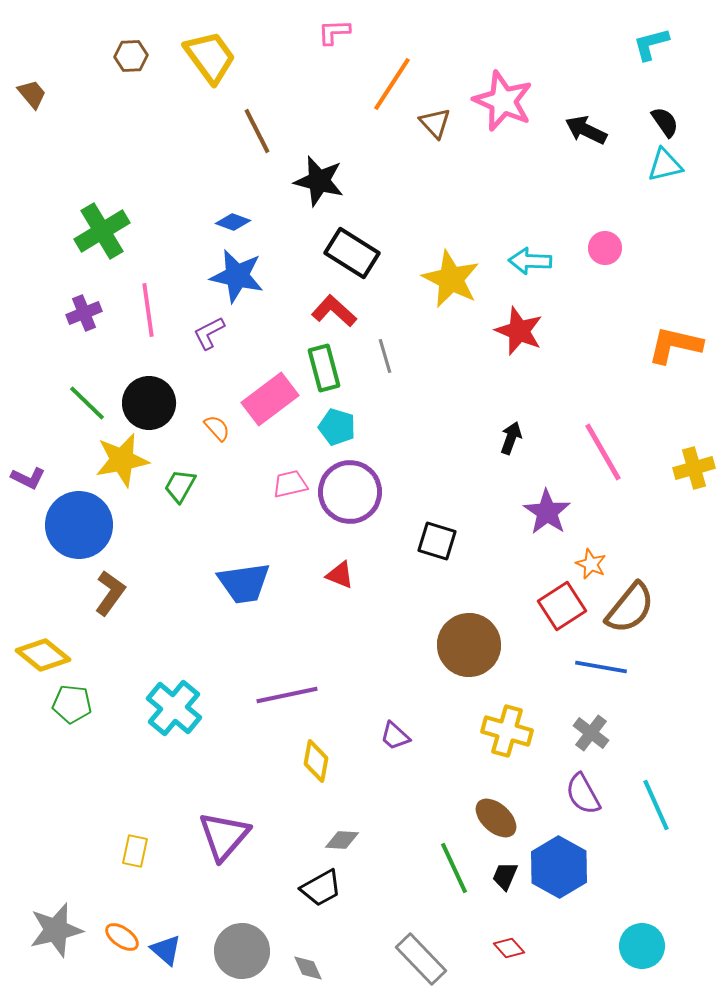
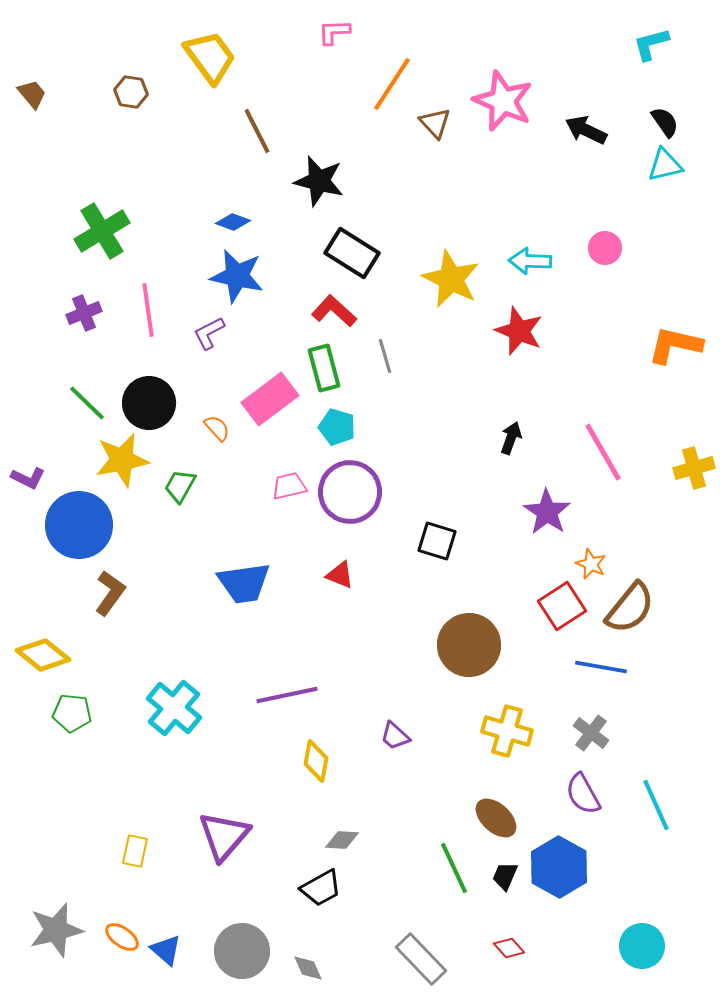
brown hexagon at (131, 56): moved 36 px down; rotated 12 degrees clockwise
pink trapezoid at (290, 484): moved 1 px left, 2 px down
green pentagon at (72, 704): moved 9 px down
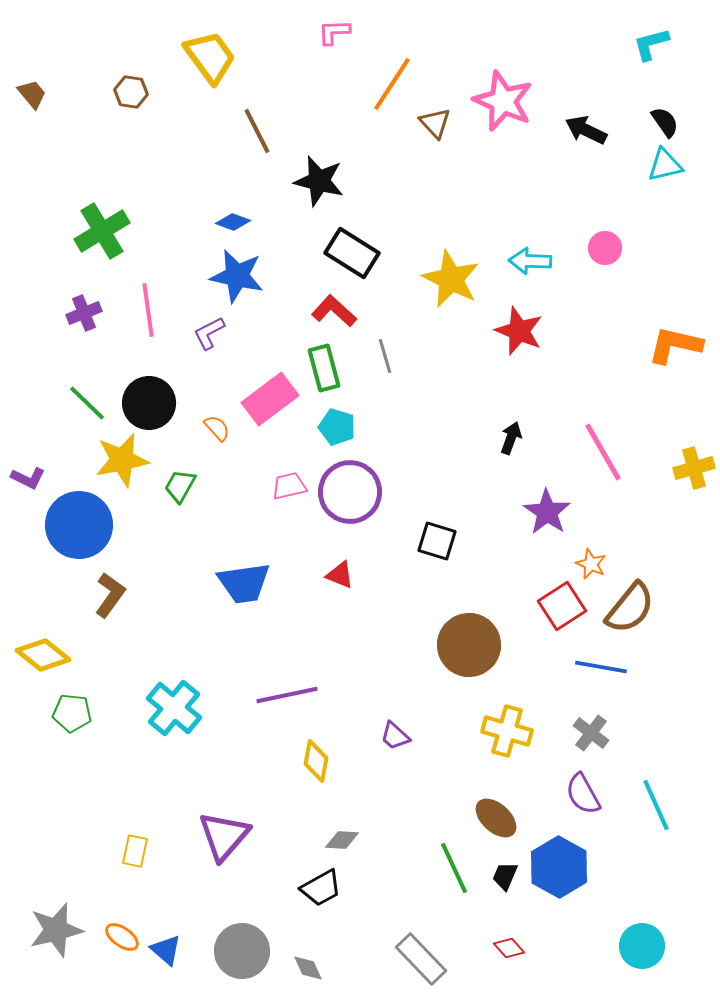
brown L-shape at (110, 593): moved 2 px down
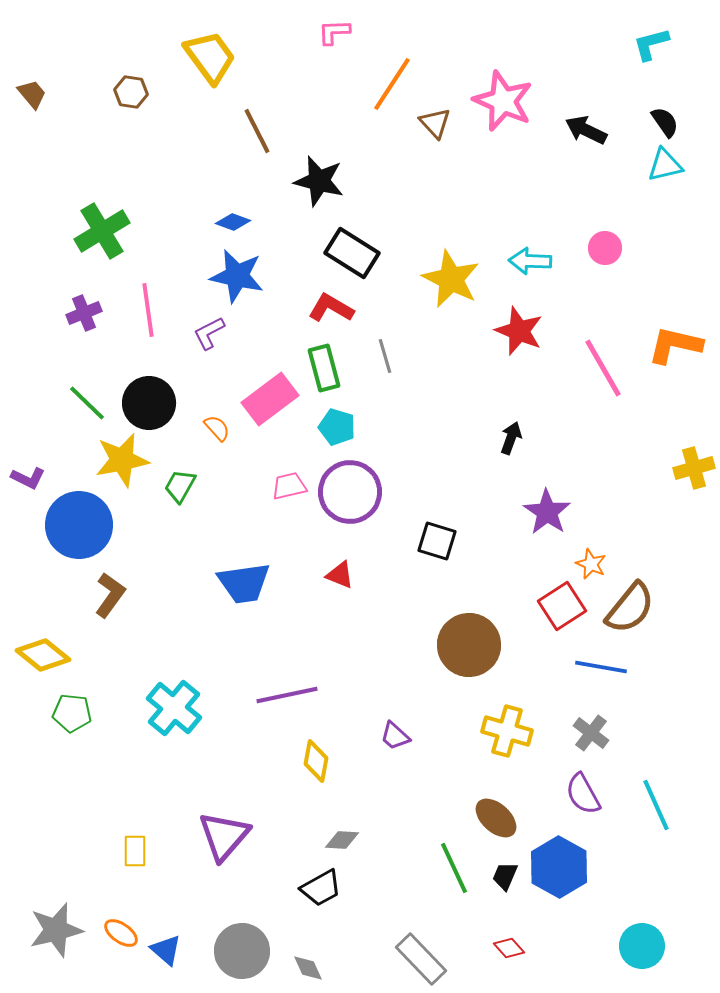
red L-shape at (334, 311): moved 3 px left, 3 px up; rotated 12 degrees counterclockwise
pink line at (603, 452): moved 84 px up
yellow rectangle at (135, 851): rotated 12 degrees counterclockwise
orange ellipse at (122, 937): moved 1 px left, 4 px up
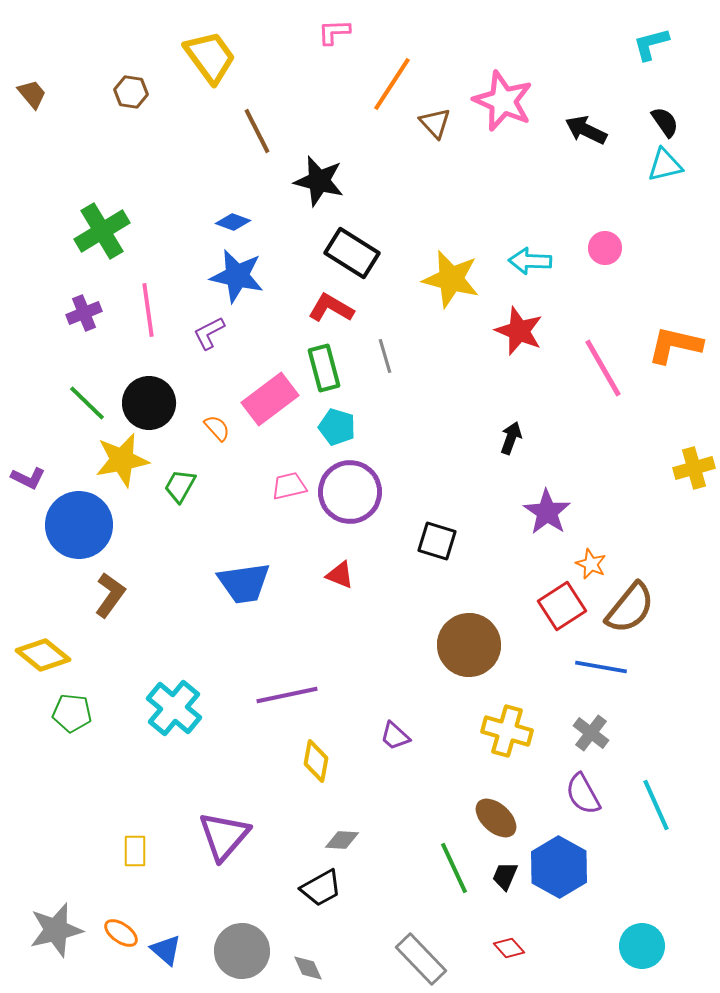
yellow star at (451, 279): rotated 12 degrees counterclockwise
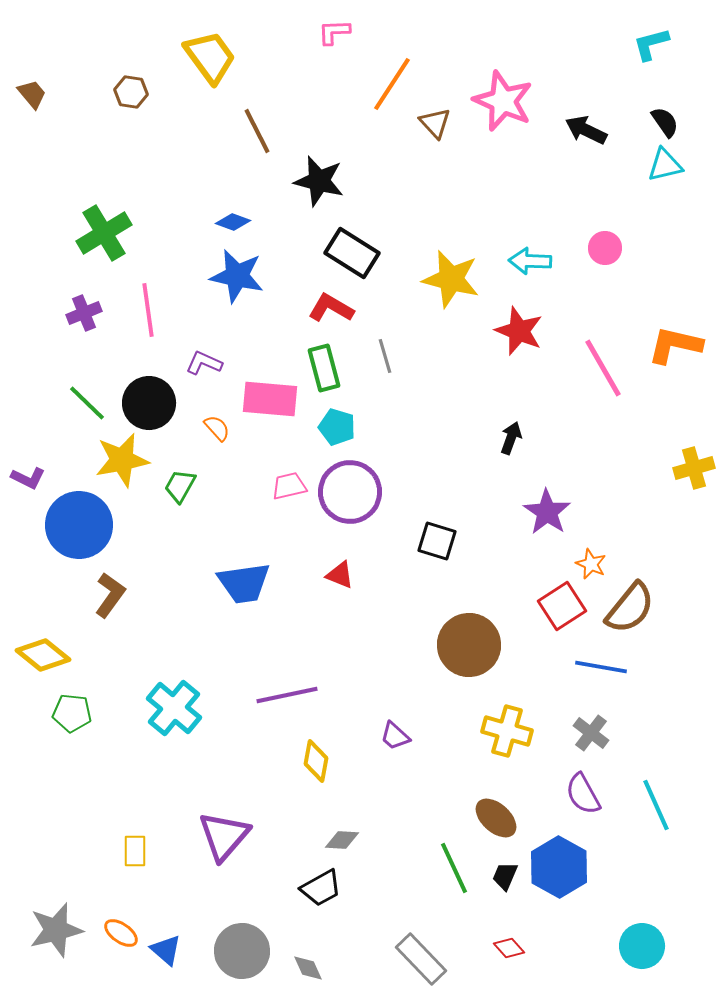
green cross at (102, 231): moved 2 px right, 2 px down
purple L-shape at (209, 333): moved 5 px left, 30 px down; rotated 51 degrees clockwise
pink rectangle at (270, 399): rotated 42 degrees clockwise
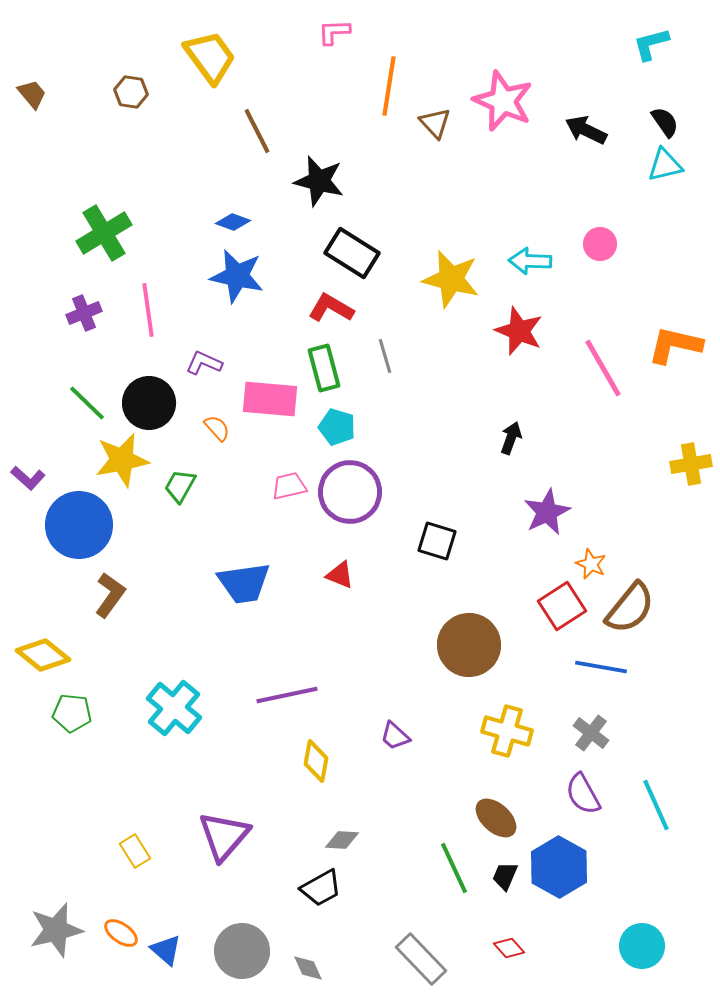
orange line at (392, 84): moved 3 px left, 2 px down; rotated 24 degrees counterclockwise
pink circle at (605, 248): moved 5 px left, 4 px up
yellow cross at (694, 468): moved 3 px left, 4 px up; rotated 6 degrees clockwise
purple L-shape at (28, 478): rotated 16 degrees clockwise
purple star at (547, 512): rotated 12 degrees clockwise
yellow rectangle at (135, 851): rotated 32 degrees counterclockwise
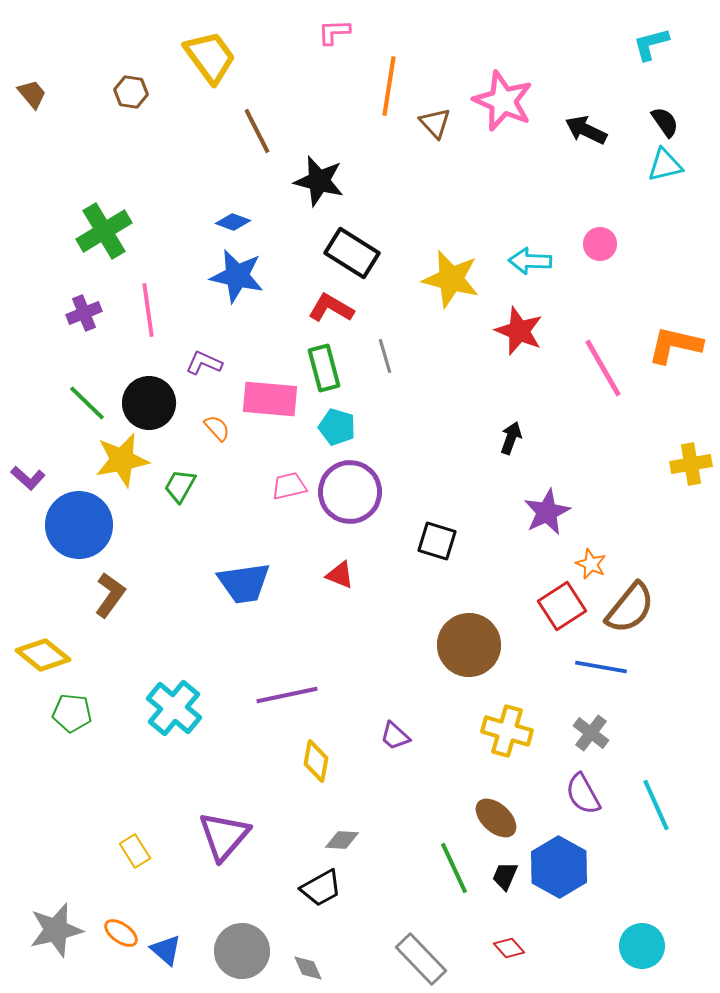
green cross at (104, 233): moved 2 px up
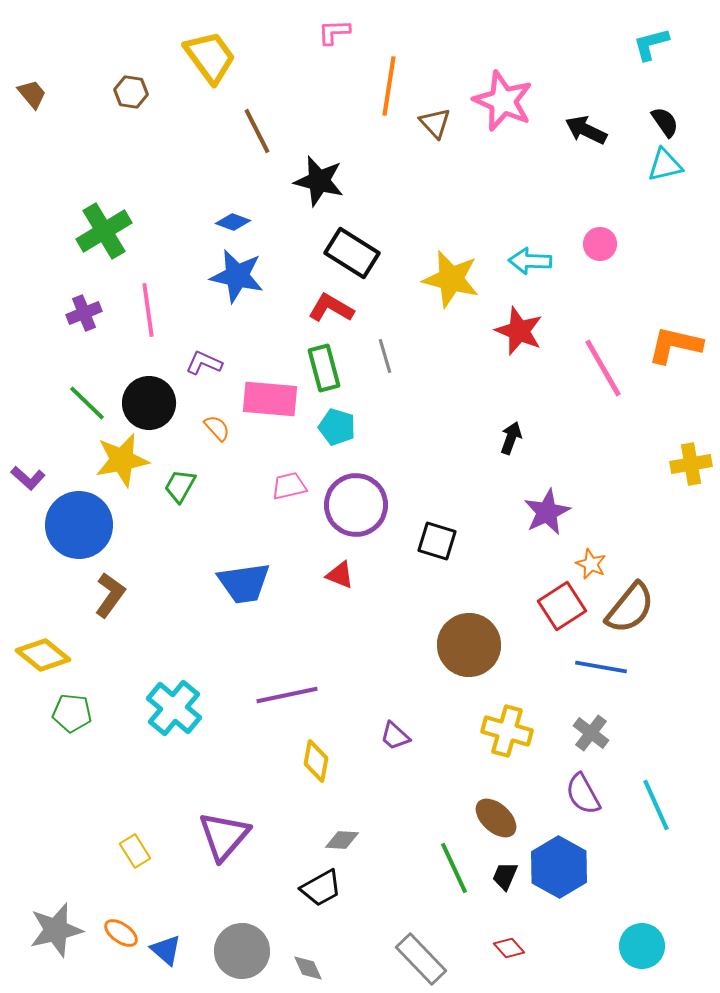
purple circle at (350, 492): moved 6 px right, 13 px down
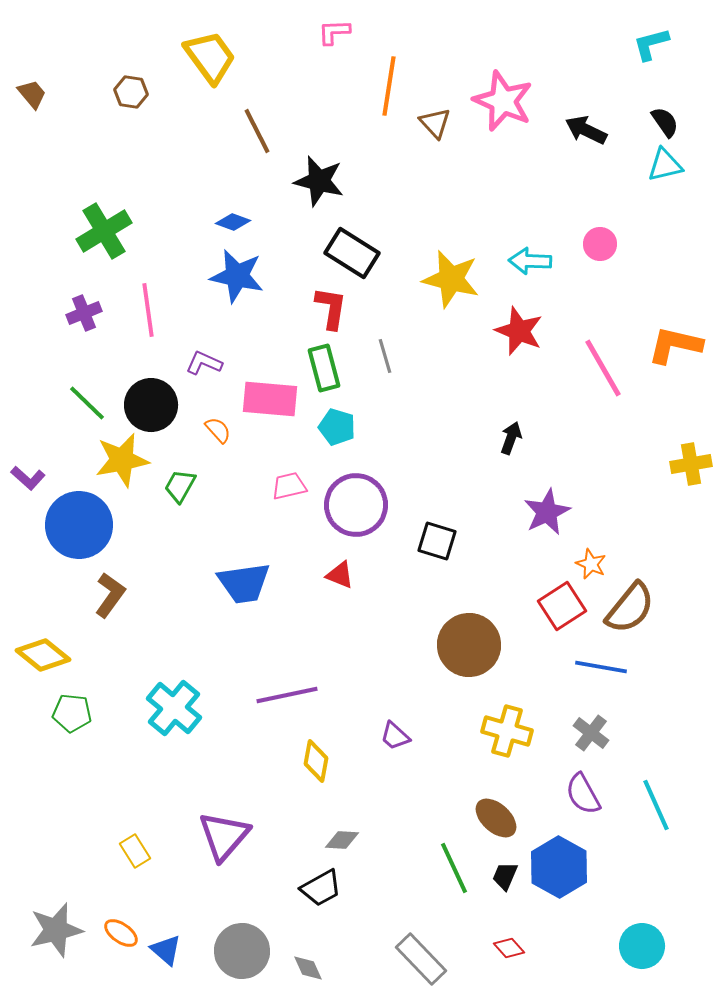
red L-shape at (331, 308): rotated 69 degrees clockwise
black circle at (149, 403): moved 2 px right, 2 px down
orange semicircle at (217, 428): moved 1 px right, 2 px down
